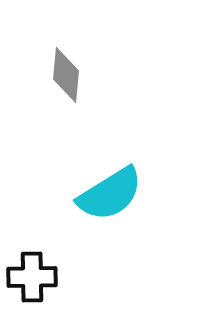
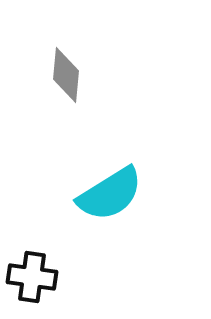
black cross: rotated 9 degrees clockwise
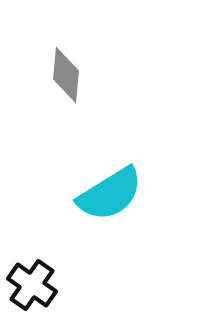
black cross: moved 8 px down; rotated 27 degrees clockwise
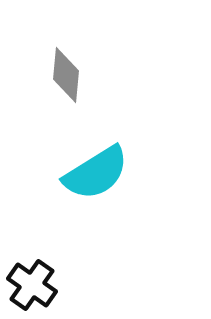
cyan semicircle: moved 14 px left, 21 px up
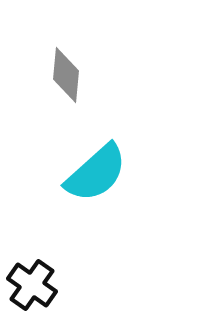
cyan semicircle: rotated 10 degrees counterclockwise
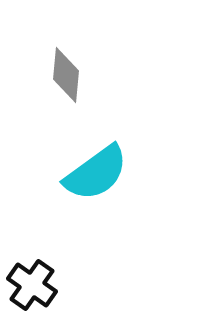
cyan semicircle: rotated 6 degrees clockwise
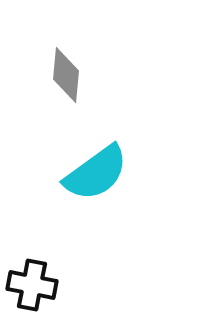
black cross: rotated 24 degrees counterclockwise
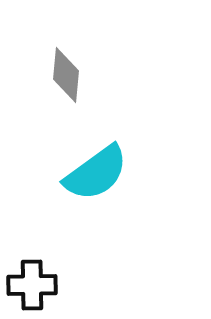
black cross: rotated 12 degrees counterclockwise
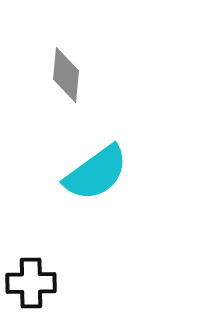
black cross: moved 1 px left, 2 px up
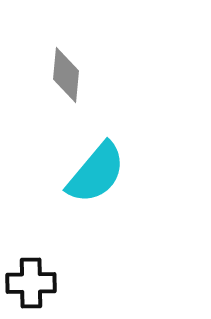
cyan semicircle: rotated 14 degrees counterclockwise
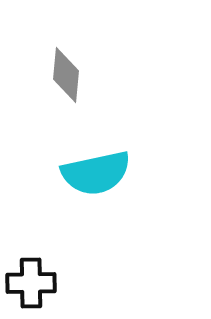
cyan semicircle: rotated 38 degrees clockwise
